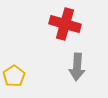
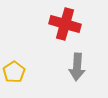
yellow pentagon: moved 4 px up
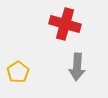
yellow pentagon: moved 4 px right
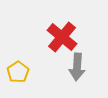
red cross: moved 3 px left, 13 px down; rotated 24 degrees clockwise
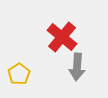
yellow pentagon: moved 1 px right, 2 px down
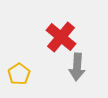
red cross: moved 1 px left
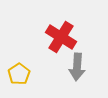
red cross: rotated 8 degrees counterclockwise
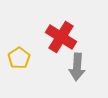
yellow pentagon: moved 16 px up
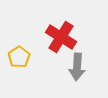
yellow pentagon: moved 1 px up
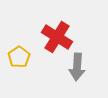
red cross: moved 4 px left
